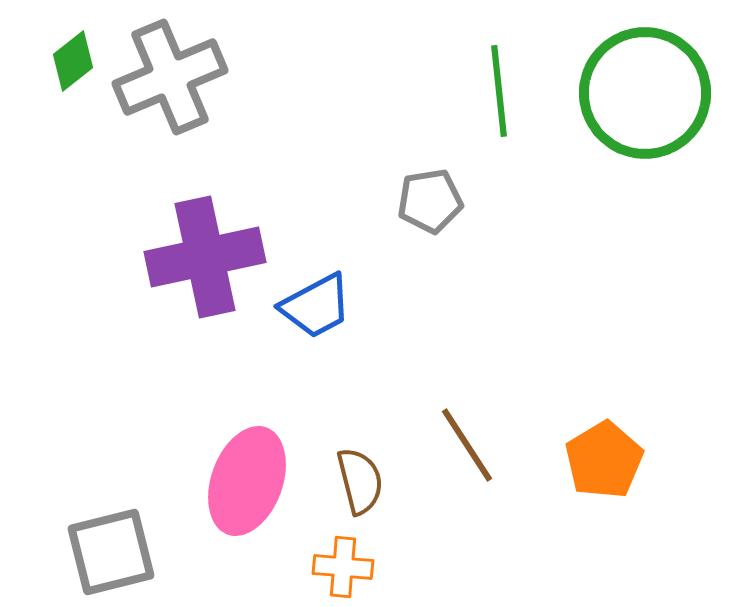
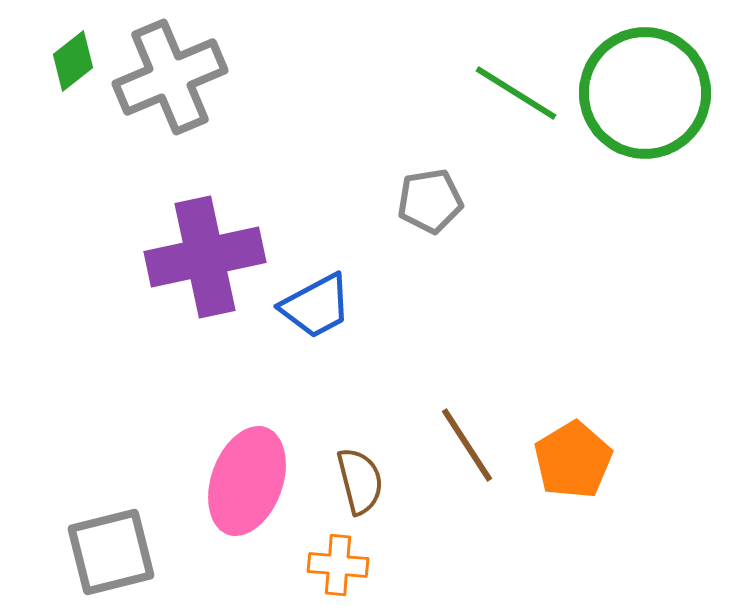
green line: moved 17 px right, 2 px down; rotated 52 degrees counterclockwise
orange pentagon: moved 31 px left
orange cross: moved 5 px left, 2 px up
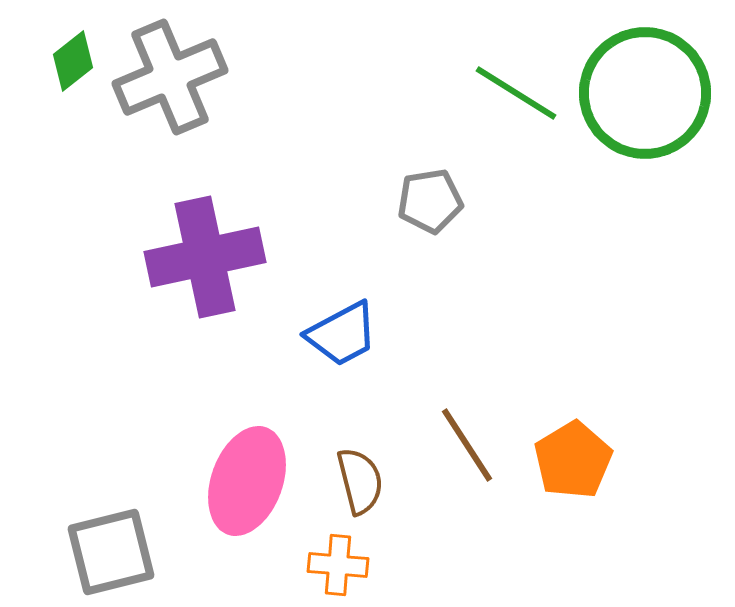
blue trapezoid: moved 26 px right, 28 px down
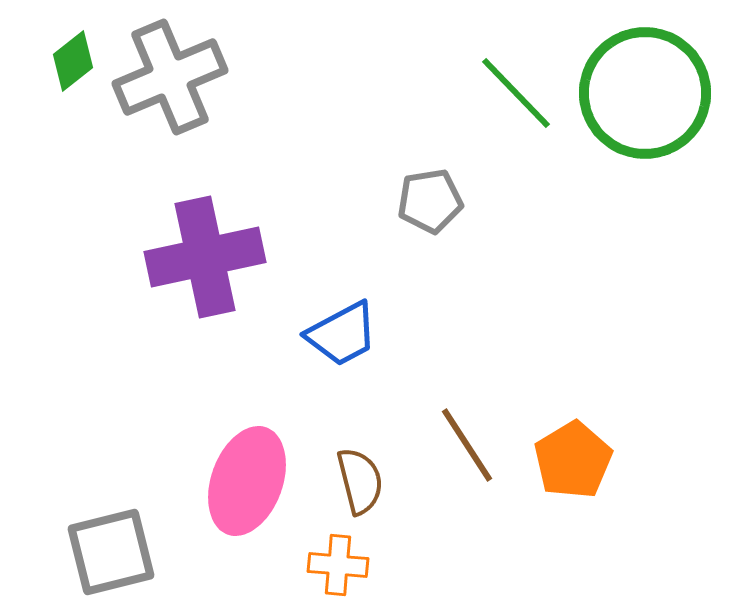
green line: rotated 14 degrees clockwise
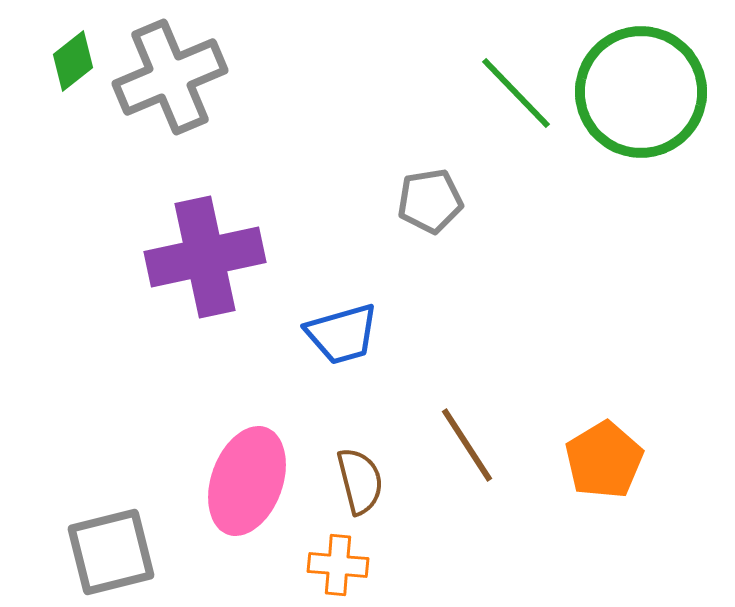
green circle: moved 4 px left, 1 px up
blue trapezoid: rotated 12 degrees clockwise
orange pentagon: moved 31 px right
